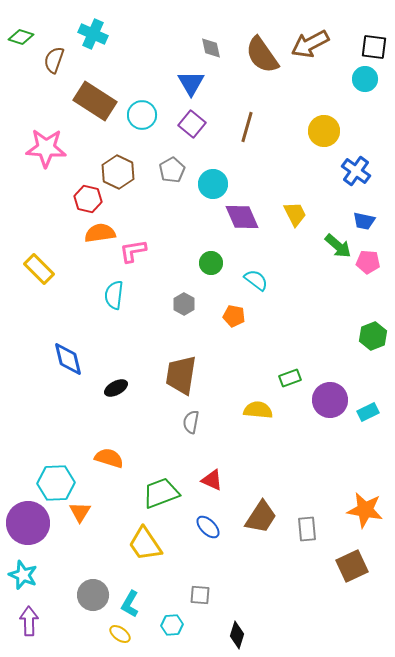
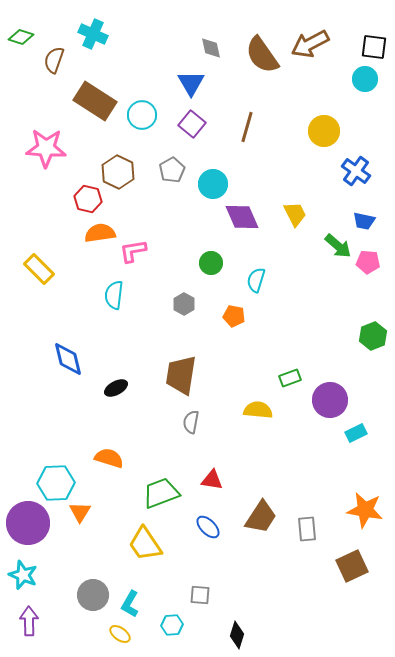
cyan semicircle at (256, 280): rotated 110 degrees counterclockwise
cyan rectangle at (368, 412): moved 12 px left, 21 px down
red triangle at (212, 480): rotated 15 degrees counterclockwise
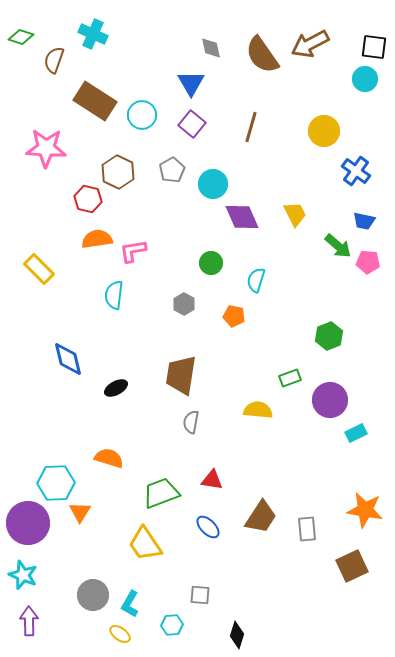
brown line at (247, 127): moved 4 px right
orange semicircle at (100, 233): moved 3 px left, 6 px down
green hexagon at (373, 336): moved 44 px left
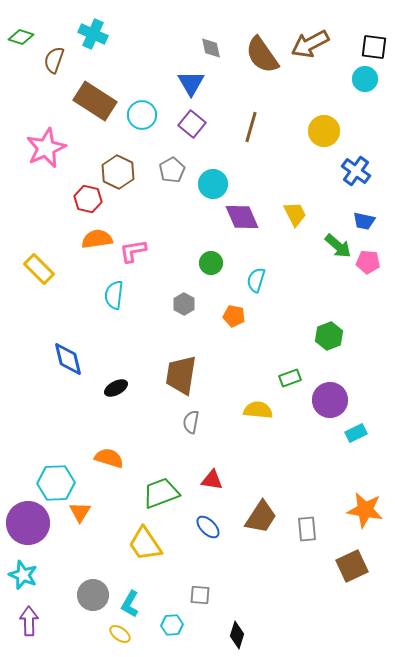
pink star at (46, 148): rotated 27 degrees counterclockwise
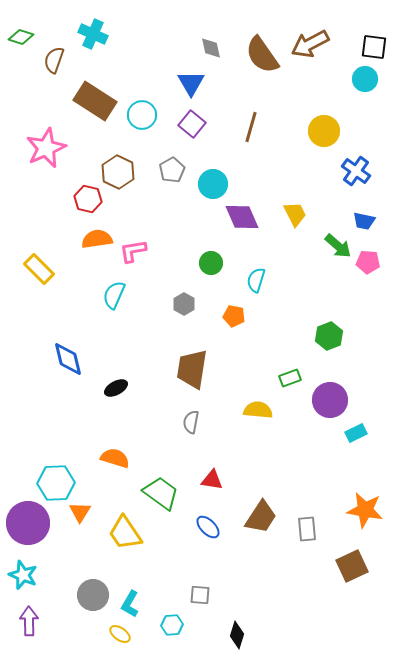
cyan semicircle at (114, 295): rotated 16 degrees clockwise
brown trapezoid at (181, 375): moved 11 px right, 6 px up
orange semicircle at (109, 458): moved 6 px right
green trapezoid at (161, 493): rotated 57 degrees clockwise
yellow trapezoid at (145, 544): moved 20 px left, 11 px up
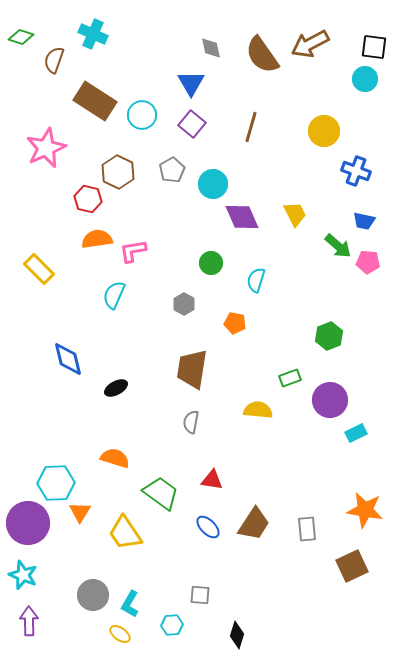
blue cross at (356, 171): rotated 16 degrees counterclockwise
orange pentagon at (234, 316): moved 1 px right, 7 px down
brown trapezoid at (261, 517): moved 7 px left, 7 px down
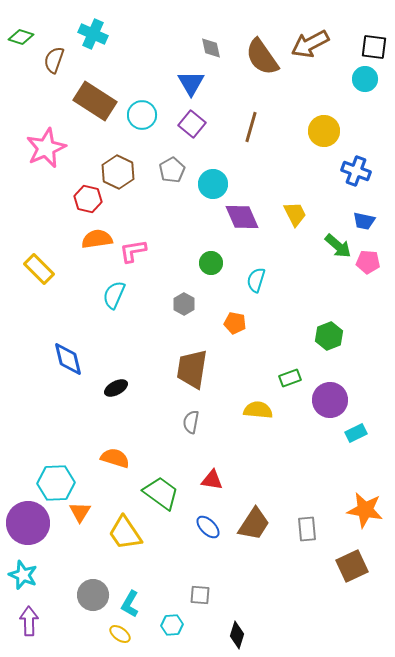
brown semicircle at (262, 55): moved 2 px down
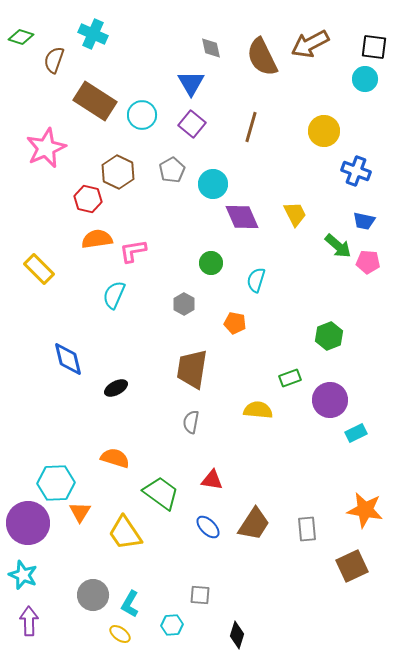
brown semicircle at (262, 57): rotated 9 degrees clockwise
